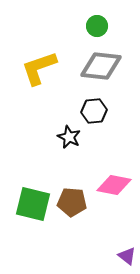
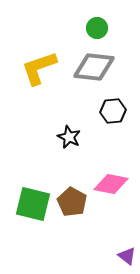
green circle: moved 2 px down
gray diamond: moved 7 px left, 1 px down
black hexagon: moved 19 px right
pink diamond: moved 3 px left, 1 px up
brown pentagon: rotated 24 degrees clockwise
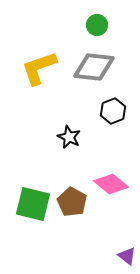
green circle: moved 3 px up
black hexagon: rotated 15 degrees counterclockwise
pink diamond: rotated 28 degrees clockwise
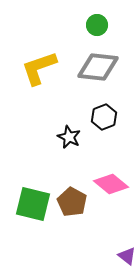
gray diamond: moved 4 px right
black hexagon: moved 9 px left, 6 px down
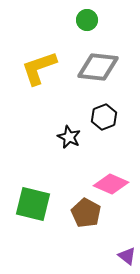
green circle: moved 10 px left, 5 px up
pink diamond: rotated 16 degrees counterclockwise
brown pentagon: moved 14 px right, 11 px down
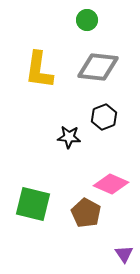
yellow L-shape: moved 2 px down; rotated 63 degrees counterclockwise
black star: rotated 20 degrees counterclockwise
purple triangle: moved 3 px left, 2 px up; rotated 18 degrees clockwise
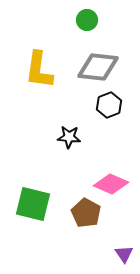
black hexagon: moved 5 px right, 12 px up
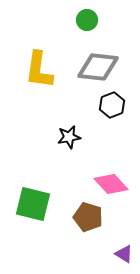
black hexagon: moved 3 px right
black star: rotated 15 degrees counterclockwise
pink diamond: rotated 24 degrees clockwise
brown pentagon: moved 2 px right, 4 px down; rotated 12 degrees counterclockwise
purple triangle: rotated 24 degrees counterclockwise
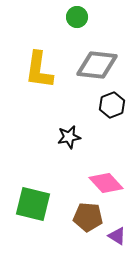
green circle: moved 10 px left, 3 px up
gray diamond: moved 1 px left, 2 px up
pink diamond: moved 5 px left, 1 px up
brown pentagon: rotated 12 degrees counterclockwise
purple triangle: moved 7 px left, 18 px up
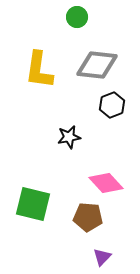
purple triangle: moved 15 px left, 21 px down; rotated 42 degrees clockwise
